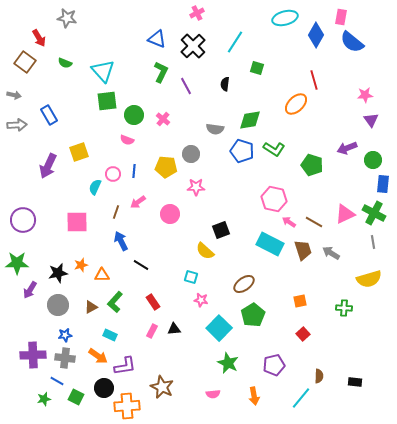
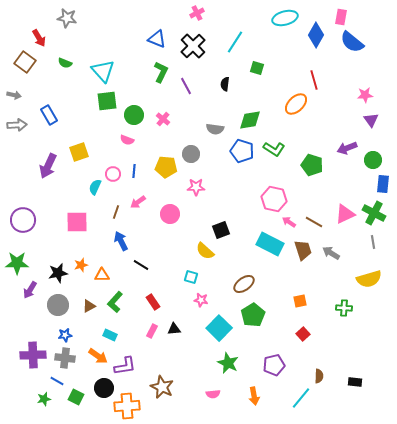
brown triangle at (91, 307): moved 2 px left, 1 px up
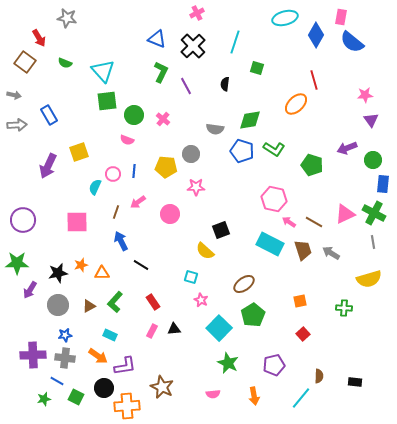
cyan line at (235, 42): rotated 15 degrees counterclockwise
orange triangle at (102, 275): moved 2 px up
pink star at (201, 300): rotated 16 degrees clockwise
